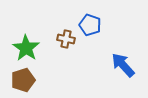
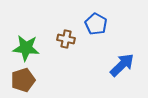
blue pentagon: moved 6 px right, 1 px up; rotated 10 degrees clockwise
green star: rotated 28 degrees counterclockwise
blue arrow: moved 1 px left; rotated 88 degrees clockwise
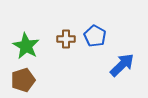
blue pentagon: moved 1 px left, 12 px down
brown cross: rotated 12 degrees counterclockwise
green star: moved 2 px up; rotated 24 degrees clockwise
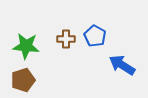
green star: rotated 24 degrees counterclockwise
blue arrow: rotated 104 degrees counterclockwise
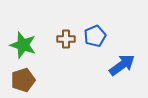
blue pentagon: rotated 20 degrees clockwise
green star: moved 3 px left, 1 px up; rotated 12 degrees clockwise
blue arrow: rotated 112 degrees clockwise
